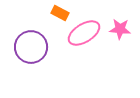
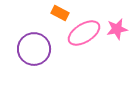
pink star: moved 3 px left; rotated 15 degrees counterclockwise
purple circle: moved 3 px right, 2 px down
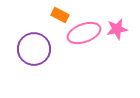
orange rectangle: moved 2 px down
pink ellipse: rotated 12 degrees clockwise
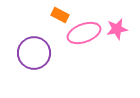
purple circle: moved 4 px down
